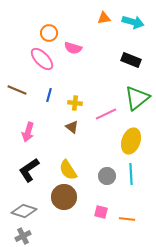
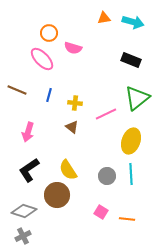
brown circle: moved 7 px left, 2 px up
pink square: rotated 16 degrees clockwise
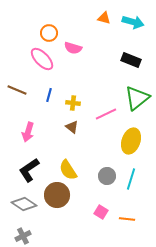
orange triangle: rotated 24 degrees clockwise
yellow cross: moved 2 px left
cyan line: moved 5 px down; rotated 20 degrees clockwise
gray diamond: moved 7 px up; rotated 15 degrees clockwise
